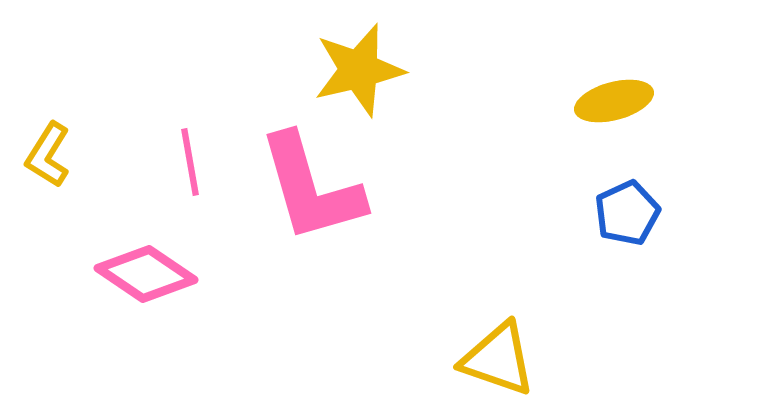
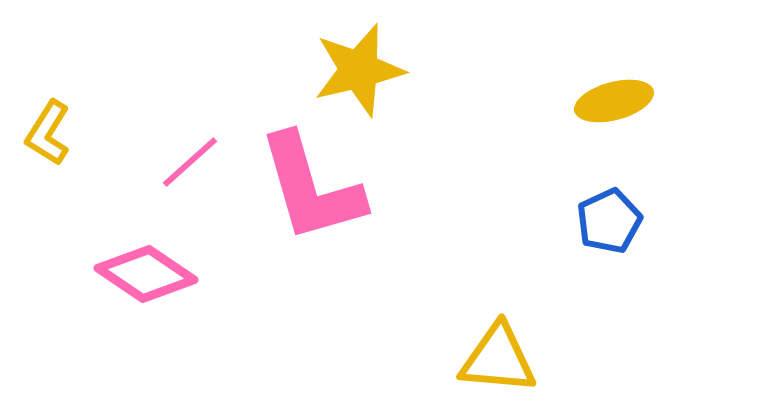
yellow L-shape: moved 22 px up
pink line: rotated 58 degrees clockwise
blue pentagon: moved 18 px left, 8 px down
yellow triangle: rotated 14 degrees counterclockwise
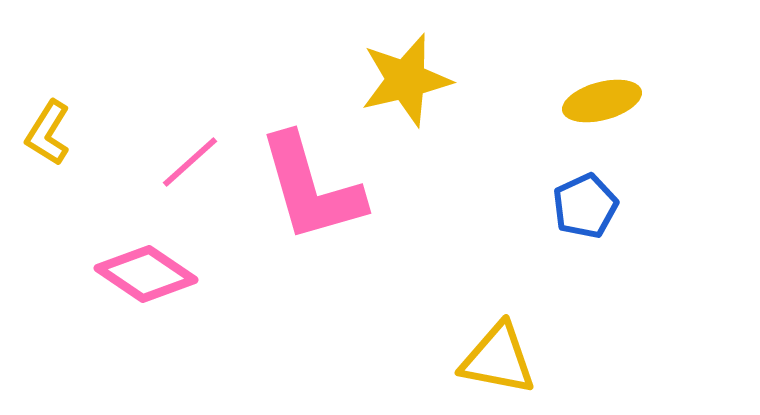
yellow star: moved 47 px right, 10 px down
yellow ellipse: moved 12 px left
blue pentagon: moved 24 px left, 15 px up
yellow triangle: rotated 6 degrees clockwise
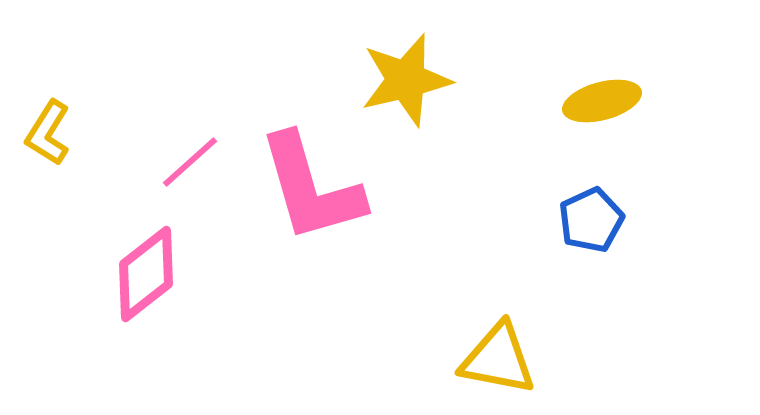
blue pentagon: moved 6 px right, 14 px down
pink diamond: rotated 72 degrees counterclockwise
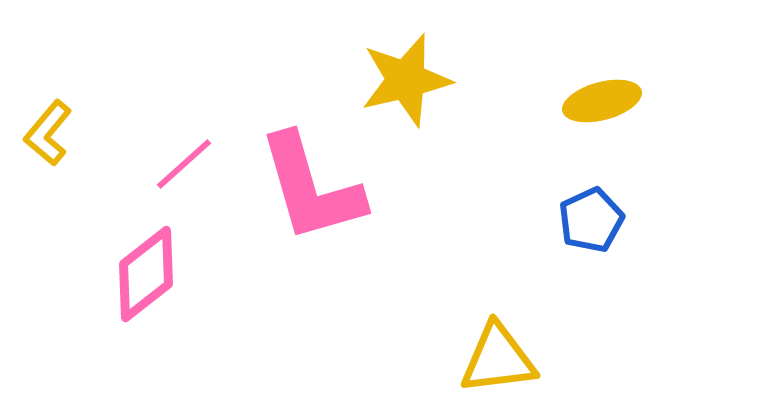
yellow L-shape: rotated 8 degrees clockwise
pink line: moved 6 px left, 2 px down
yellow triangle: rotated 18 degrees counterclockwise
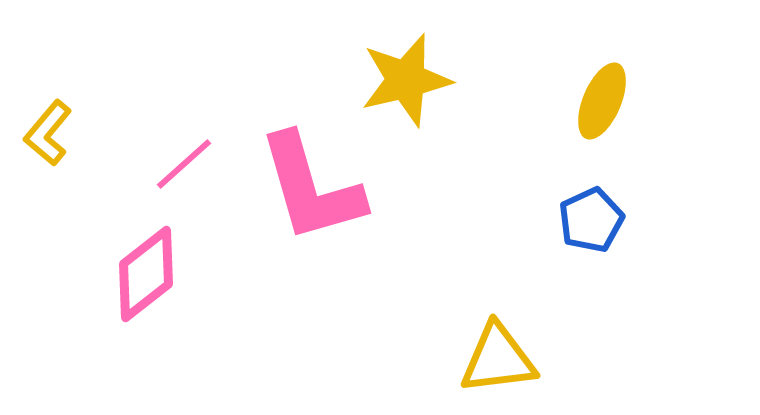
yellow ellipse: rotated 52 degrees counterclockwise
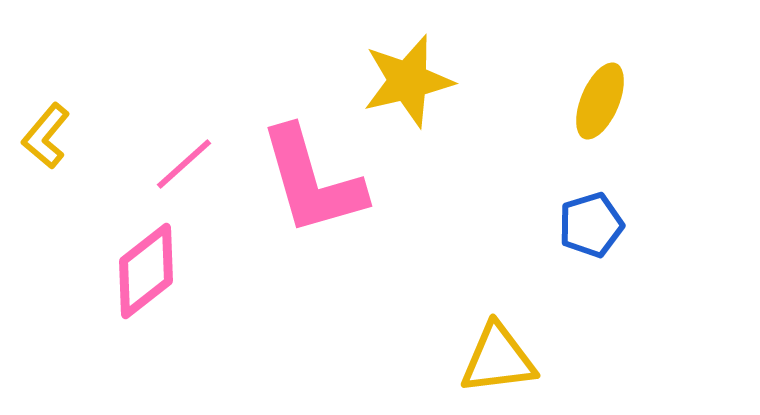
yellow star: moved 2 px right, 1 px down
yellow ellipse: moved 2 px left
yellow L-shape: moved 2 px left, 3 px down
pink L-shape: moved 1 px right, 7 px up
blue pentagon: moved 5 px down; rotated 8 degrees clockwise
pink diamond: moved 3 px up
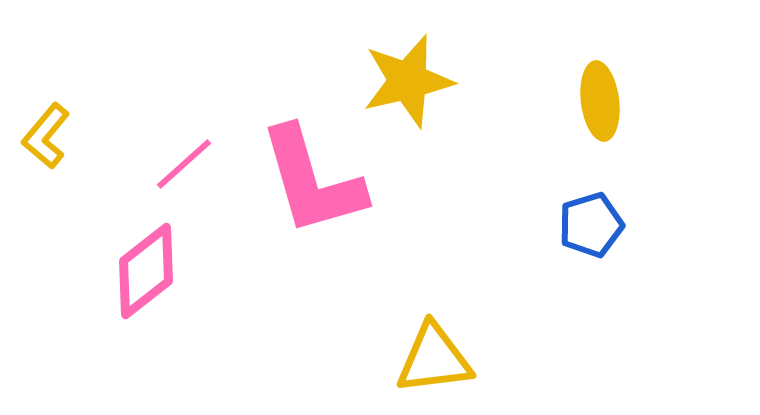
yellow ellipse: rotated 30 degrees counterclockwise
yellow triangle: moved 64 px left
